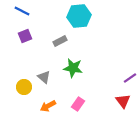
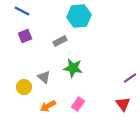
red triangle: moved 3 px down
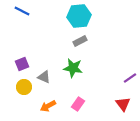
purple square: moved 3 px left, 28 px down
gray rectangle: moved 20 px right
gray triangle: rotated 16 degrees counterclockwise
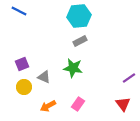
blue line: moved 3 px left
purple line: moved 1 px left
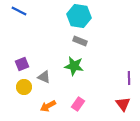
cyan hexagon: rotated 15 degrees clockwise
gray rectangle: rotated 48 degrees clockwise
green star: moved 1 px right, 2 px up
purple line: rotated 56 degrees counterclockwise
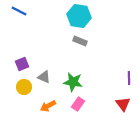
green star: moved 1 px left, 16 px down
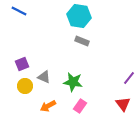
gray rectangle: moved 2 px right
purple line: rotated 40 degrees clockwise
yellow circle: moved 1 px right, 1 px up
pink rectangle: moved 2 px right, 2 px down
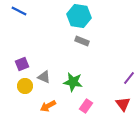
pink rectangle: moved 6 px right
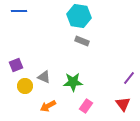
blue line: rotated 28 degrees counterclockwise
purple square: moved 6 px left, 1 px down
green star: rotated 12 degrees counterclockwise
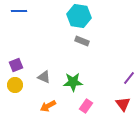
yellow circle: moved 10 px left, 1 px up
